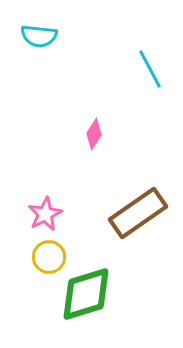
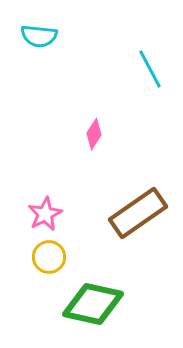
green diamond: moved 7 px right, 10 px down; rotated 30 degrees clockwise
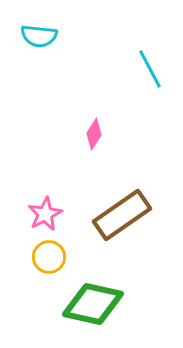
brown rectangle: moved 16 px left, 2 px down
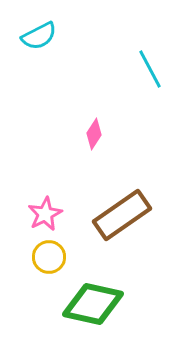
cyan semicircle: rotated 33 degrees counterclockwise
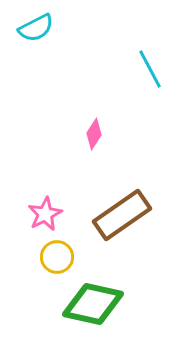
cyan semicircle: moved 3 px left, 8 px up
yellow circle: moved 8 px right
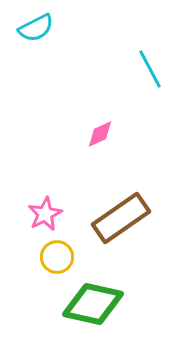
pink diamond: moved 6 px right; rotated 32 degrees clockwise
brown rectangle: moved 1 px left, 3 px down
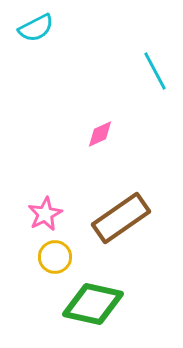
cyan line: moved 5 px right, 2 px down
yellow circle: moved 2 px left
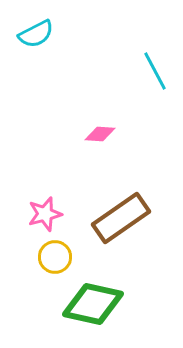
cyan semicircle: moved 6 px down
pink diamond: rotated 28 degrees clockwise
pink star: rotated 12 degrees clockwise
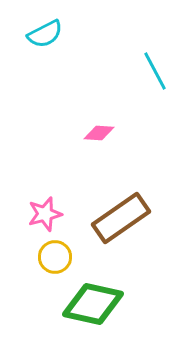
cyan semicircle: moved 9 px right
pink diamond: moved 1 px left, 1 px up
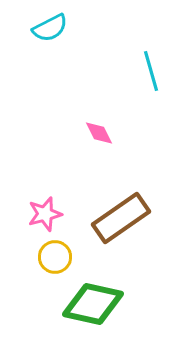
cyan semicircle: moved 5 px right, 6 px up
cyan line: moved 4 px left; rotated 12 degrees clockwise
pink diamond: rotated 60 degrees clockwise
